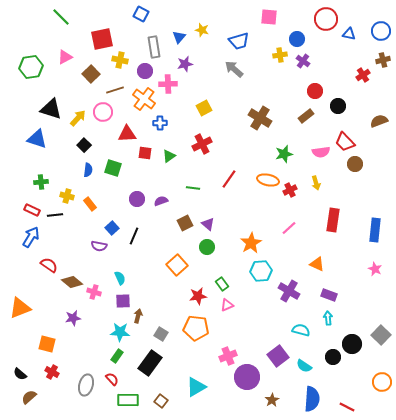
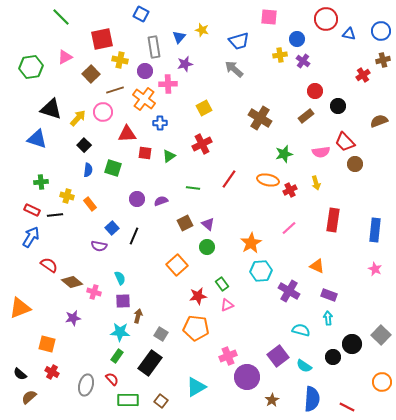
orange triangle at (317, 264): moved 2 px down
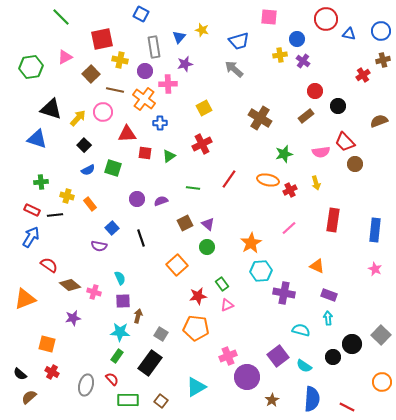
brown line at (115, 90): rotated 30 degrees clockwise
blue semicircle at (88, 170): rotated 56 degrees clockwise
black line at (134, 236): moved 7 px right, 2 px down; rotated 42 degrees counterclockwise
brown diamond at (72, 282): moved 2 px left, 3 px down
purple cross at (289, 291): moved 5 px left, 2 px down; rotated 20 degrees counterclockwise
orange triangle at (20, 308): moved 5 px right, 9 px up
